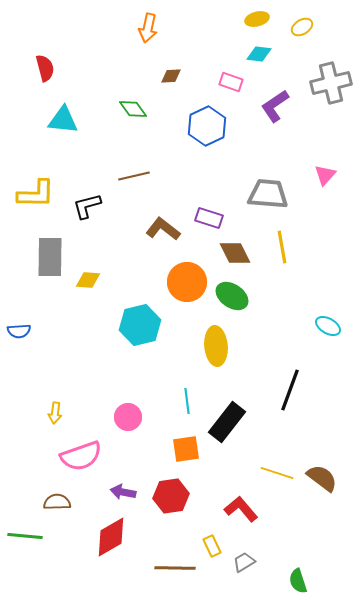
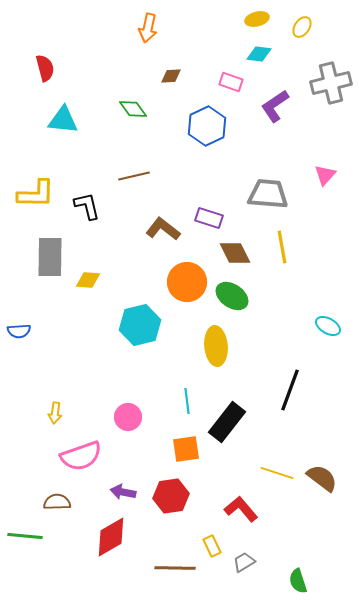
yellow ellipse at (302, 27): rotated 25 degrees counterclockwise
black L-shape at (87, 206): rotated 92 degrees clockwise
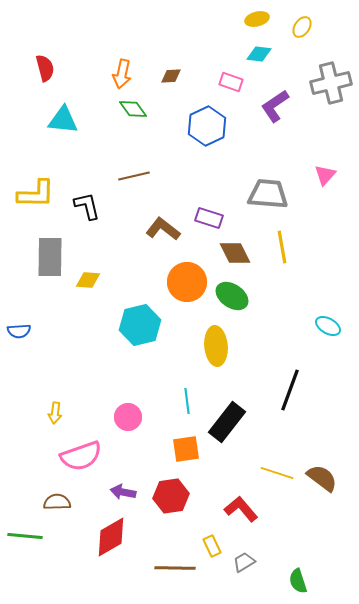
orange arrow at (148, 28): moved 26 px left, 46 px down
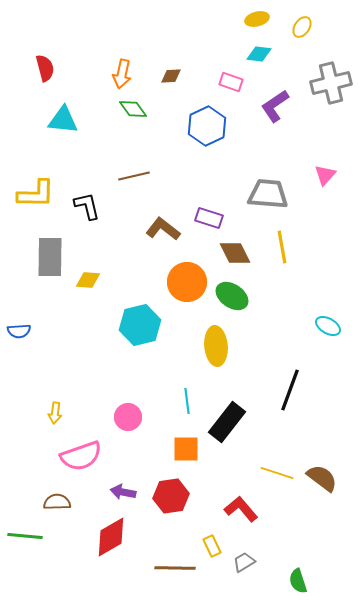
orange square at (186, 449): rotated 8 degrees clockwise
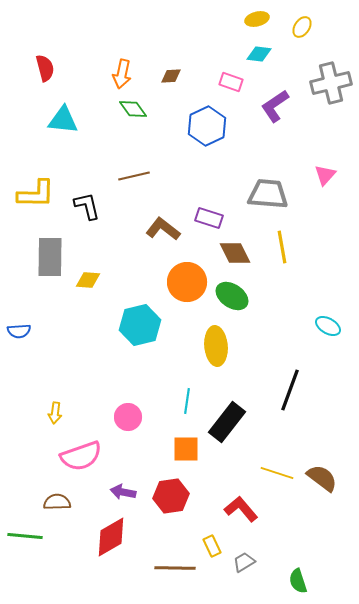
cyan line at (187, 401): rotated 15 degrees clockwise
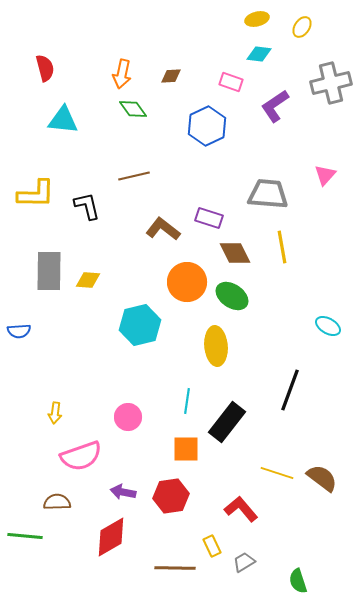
gray rectangle at (50, 257): moved 1 px left, 14 px down
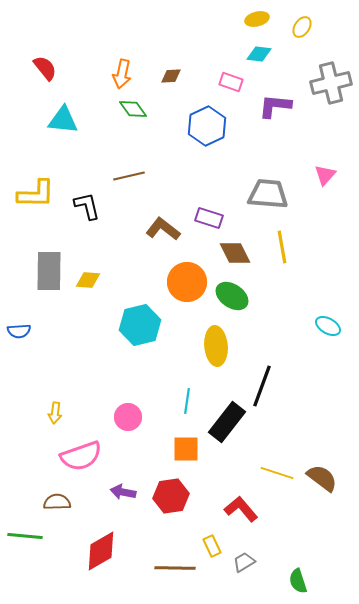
red semicircle at (45, 68): rotated 24 degrees counterclockwise
purple L-shape at (275, 106): rotated 40 degrees clockwise
brown line at (134, 176): moved 5 px left
black line at (290, 390): moved 28 px left, 4 px up
red diamond at (111, 537): moved 10 px left, 14 px down
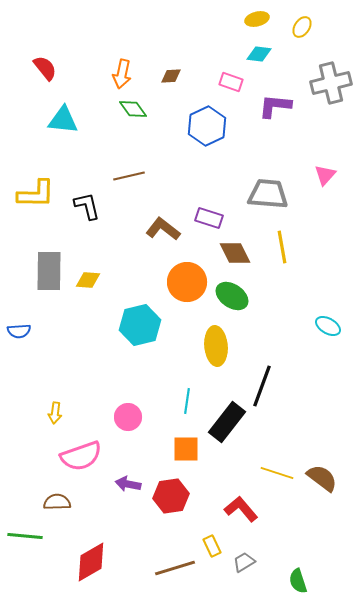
purple arrow at (123, 492): moved 5 px right, 8 px up
red diamond at (101, 551): moved 10 px left, 11 px down
brown line at (175, 568): rotated 18 degrees counterclockwise
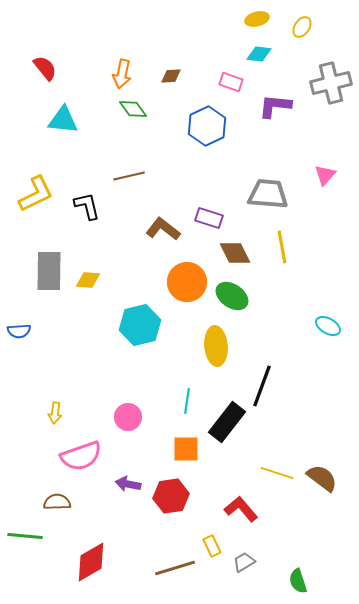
yellow L-shape at (36, 194): rotated 27 degrees counterclockwise
